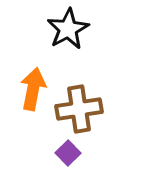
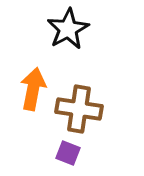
brown cross: rotated 18 degrees clockwise
purple square: rotated 25 degrees counterclockwise
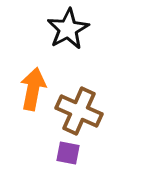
brown cross: moved 2 px down; rotated 15 degrees clockwise
purple square: rotated 10 degrees counterclockwise
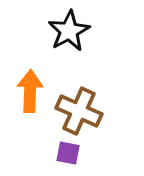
black star: moved 1 px right, 2 px down
orange arrow: moved 3 px left, 2 px down; rotated 9 degrees counterclockwise
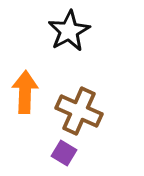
orange arrow: moved 5 px left, 1 px down
purple square: moved 4 px left; rotated 20 degrees clockwise
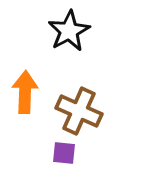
purple square: rotated 25 degrees counterclockwise
